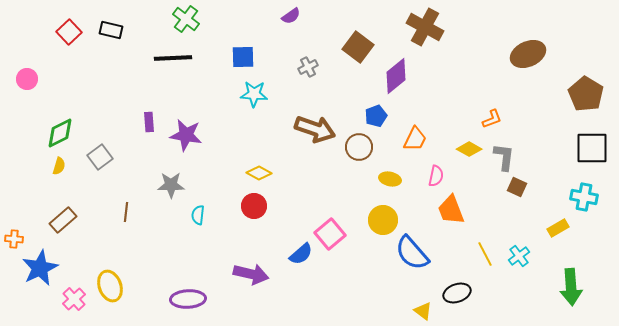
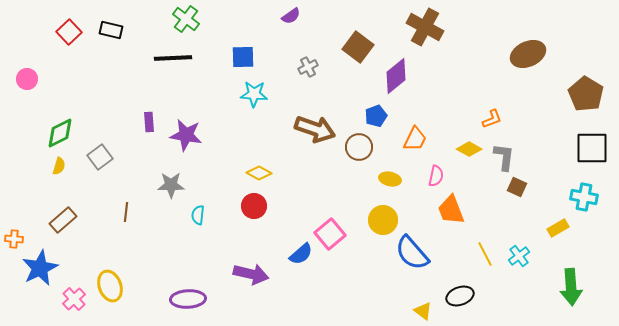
black ellipse at (457, 293): moved 3 px right, 3 px down
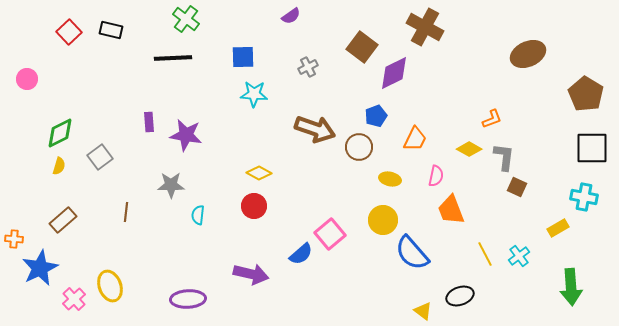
brown square at (358, 47): moved 4 px right
purple diamond at (396, 76): moved 2 px left, 3 px up; rotated 12 degrees clockwise
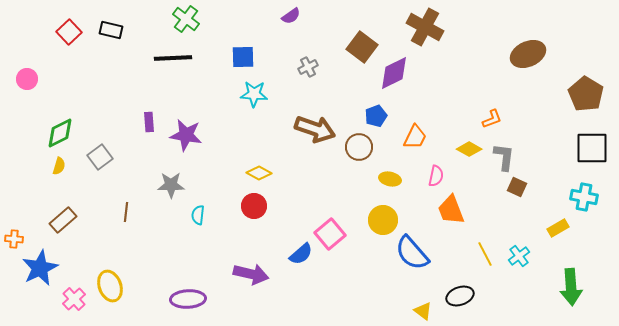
orange trapezoid at (415, 139): moved 2 px up
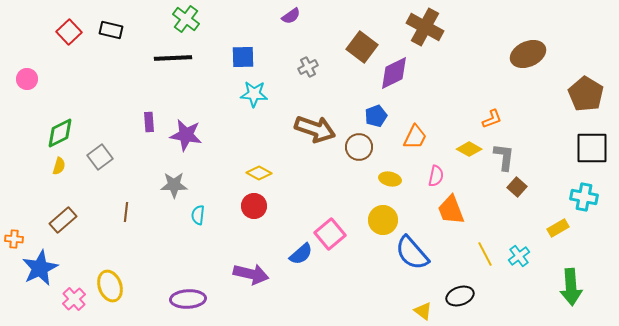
gray star at (171, 185): moved 3 px right
brown square at (517, 187): rotated 18 degrees clockwise
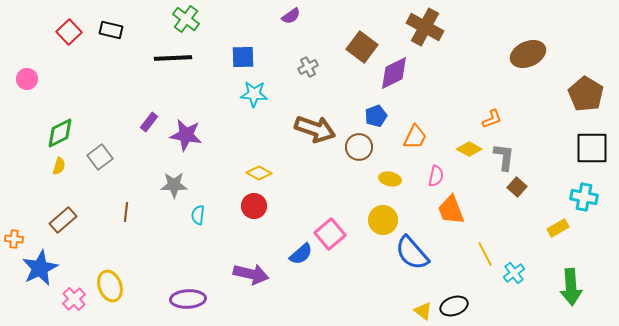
purple rectangle at (149, 122): rotated 42 degrees clockwise
cyan cross at (519, 256): moved 5 px left, 17 px down
black ellipse at (460, 296): moved 6 px left, 10 px down
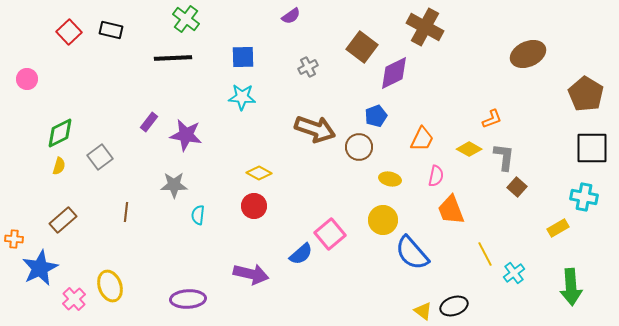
cyan star at (254, 94): moved 12 px left, 3 px down
orange trapezoid at (415, 137): moved 7 px right, 2 px down
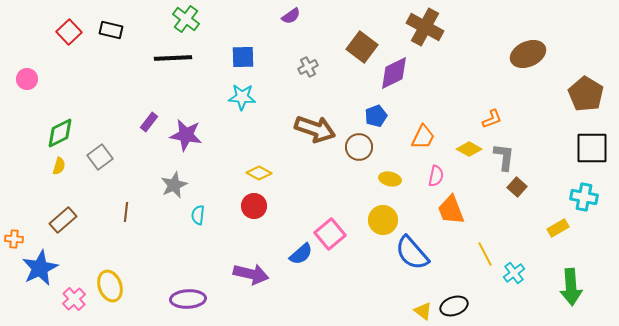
orange trapezoid at (422, 139): moved 1 px right, 2 px up
gray star at (174, 185): rotated 24 degrees counterclockwise
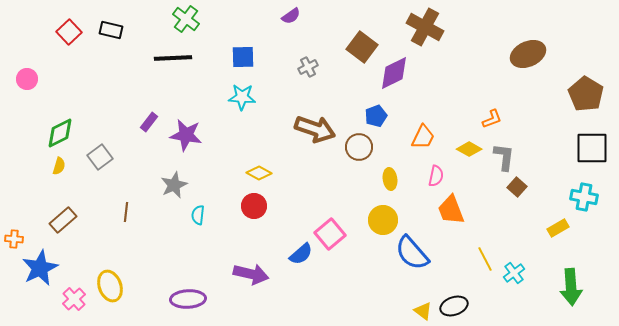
yellow ellipse at (390, 179): rotated 70 degrees clockwise
yellow line at (485, 254): moved 5 px down
